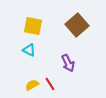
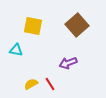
cyan triangle: moved 13 px left; rotated 16 degrees counterclockwise
purple arrow: rotated 96 degrees clockwise
yellow semicircle: moved 1 px left, 1 px up
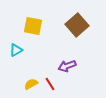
cyan triangle: rotated 40 degrees counterclockwise
purple arrow: moved 1 px left, 3 px down
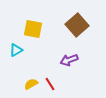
yellow square: moved 3 px down
purple arrow: moved 2 px right, 6 px up
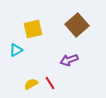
yellow square: rotated 24 degrees counterclockwise
red line: moved 1 px up
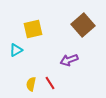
brown square: moved 6 px right
yellow semicircle: rotated 48 degrees counterclockwise
